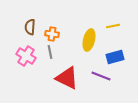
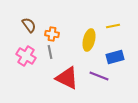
brown semicircle: moved 1 px left, 2 px up; rotated 140 degrees clockwise
purple line: moved 2 px left
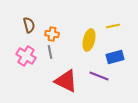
brown semicircle: rotated 21 degrees clockwise
red triangle: moved 1 px left, 3 px down
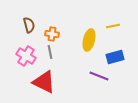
red triangle: moved 22 px left, 1 px down
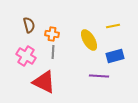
yellow ellipse: rotated 45 degrees counterclockwise
gray line: moved 3 px right; rotated 16 degrees clockwise
blue rectangle: moved 1 px up
purple line: rotated 18 degrees counterclockwise
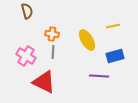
brown semicircle: moved 2 px left, 14 px up
yellow ellipse: moved 2 px left
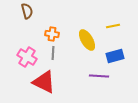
gray line: moved 1 px down
pink cross: moved 1 px right, 1 px down
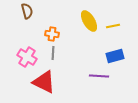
yellow ellipse: moved 2 px right, 19 px up
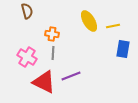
blue rectangle: moved 8 px right, 7 px up; rotated 66 degrees counterclockwise
purple line: moved 28 px left; rotated 24 degrees counterclockwise
